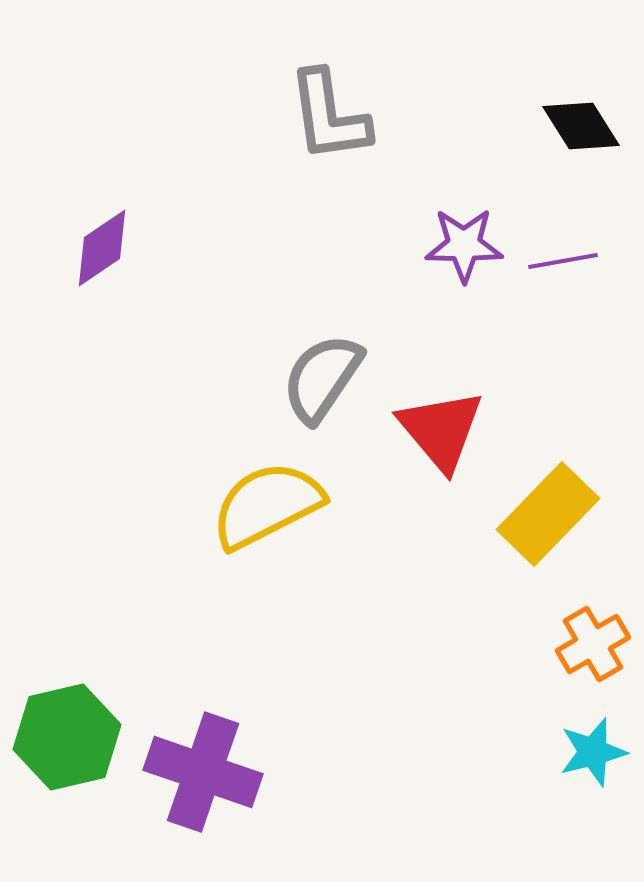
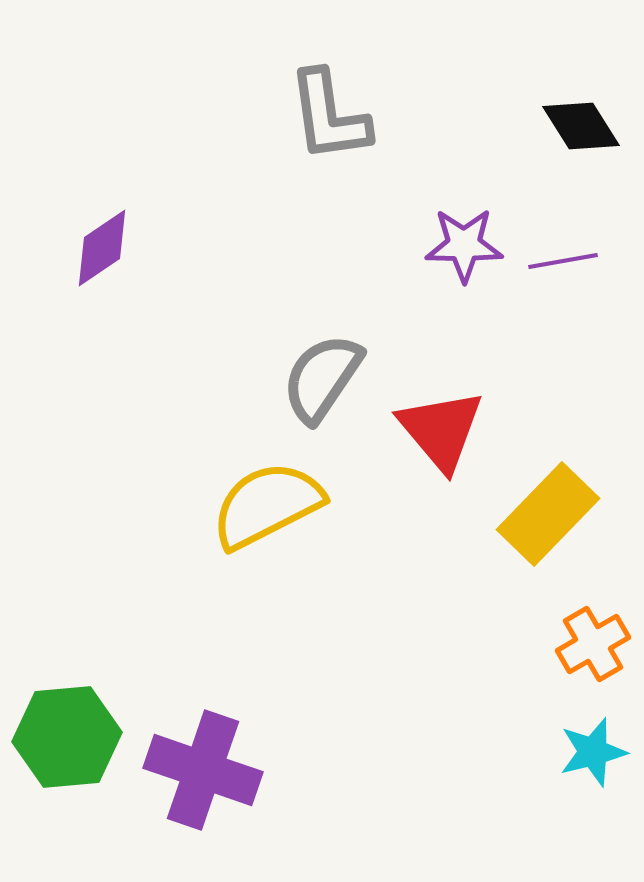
green hexagon: rotated 8 degrees clockwise
purple cross: moved 2 px up
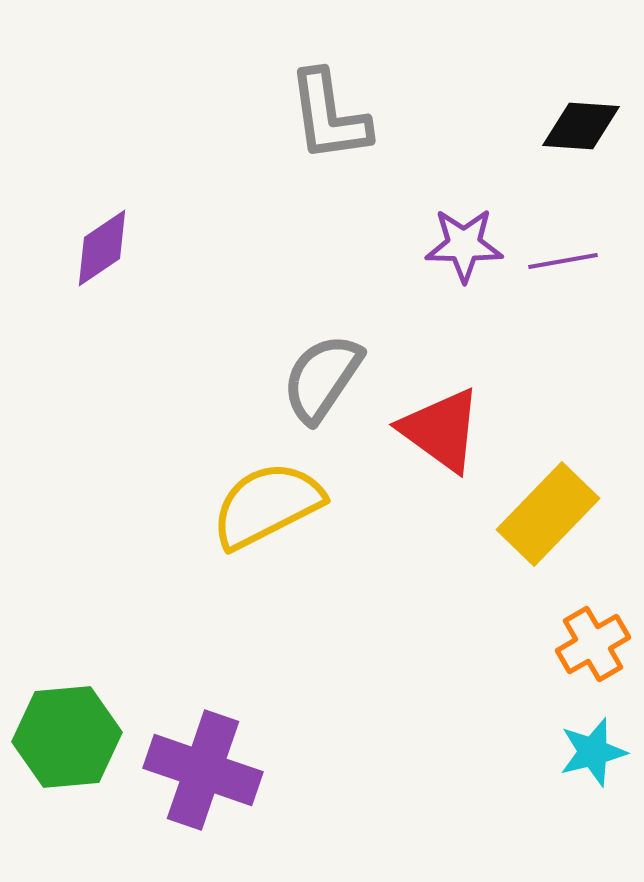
black diamond: rotated 54 degrees counterclockwise
red triangle: rotated 14 degrees counterclockwise
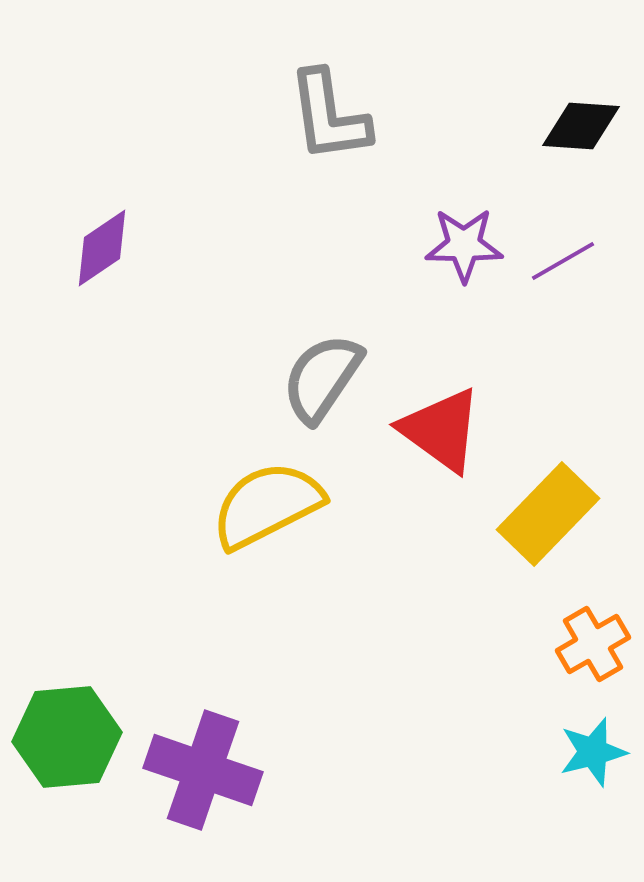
purple line: rotated 20 degrees counterclockwise
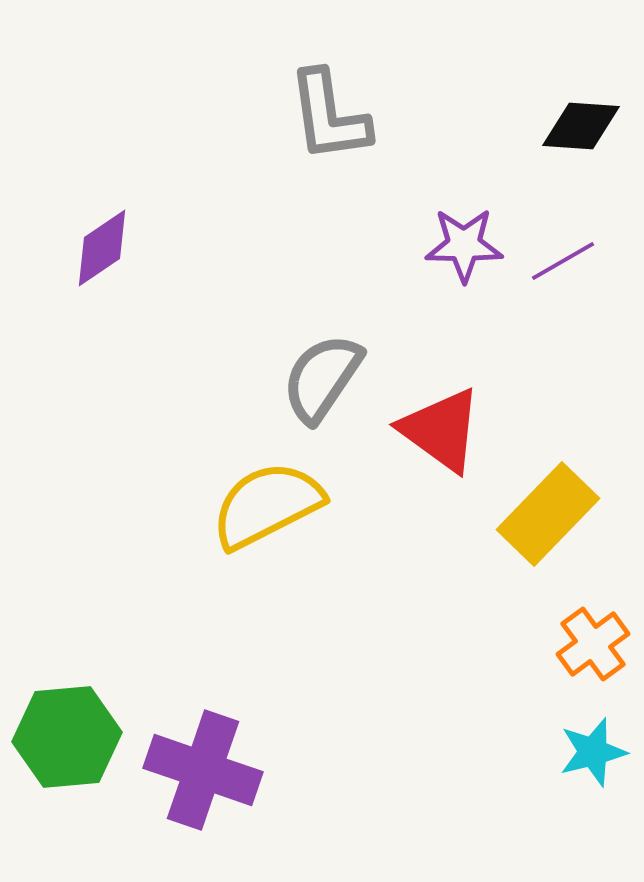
orange cross: rotated 6 degrees counterclockwise
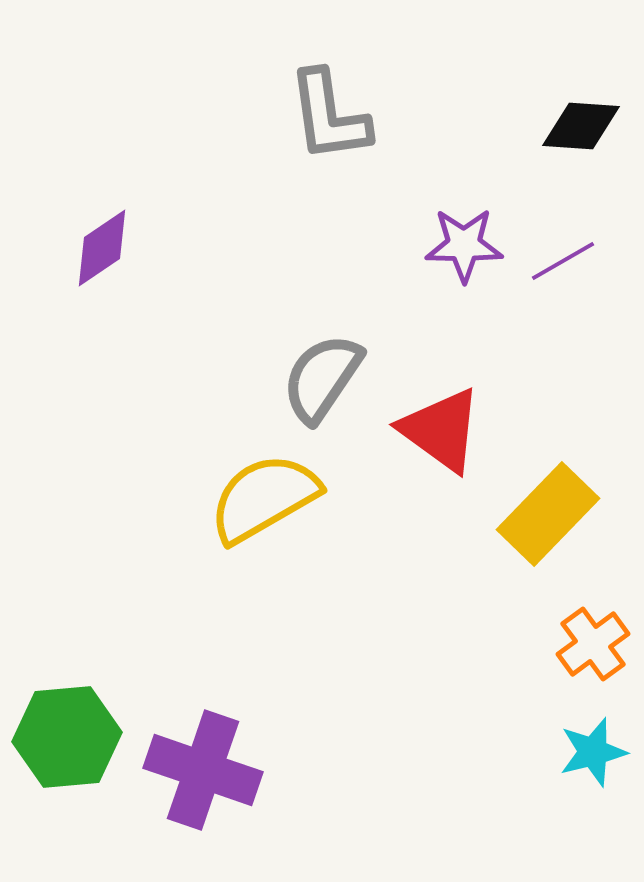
yellow semicircle: moved 3 px left, 7 px up; rotated 3 degrees counterclockwise
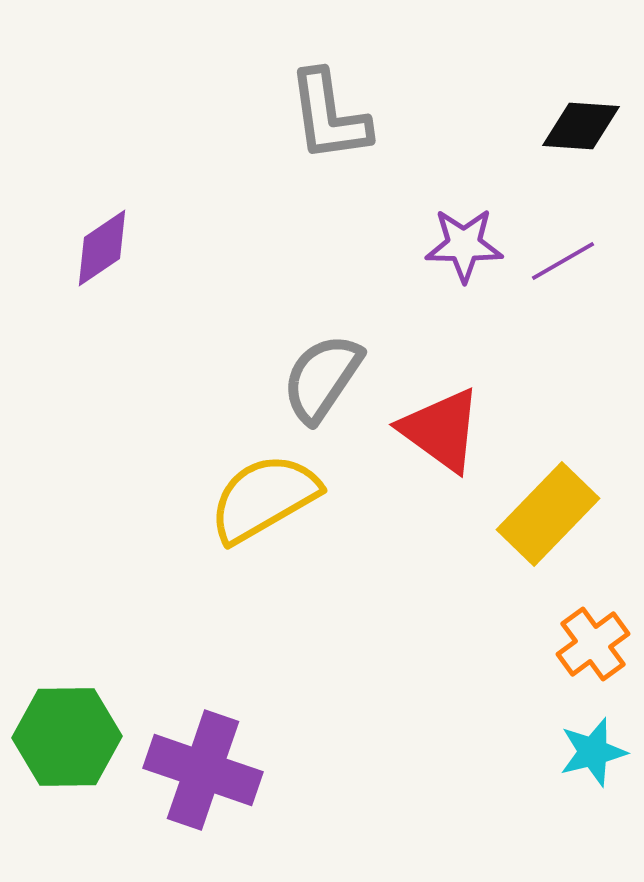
green hexagon: rotated 4 degrees clockwise
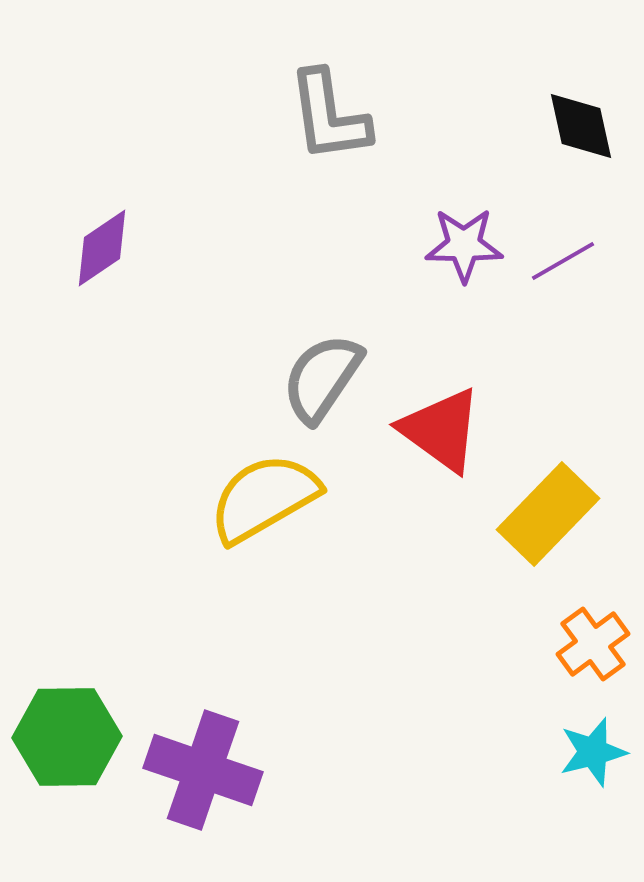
black diamond: rotated 74 degrees clockwise
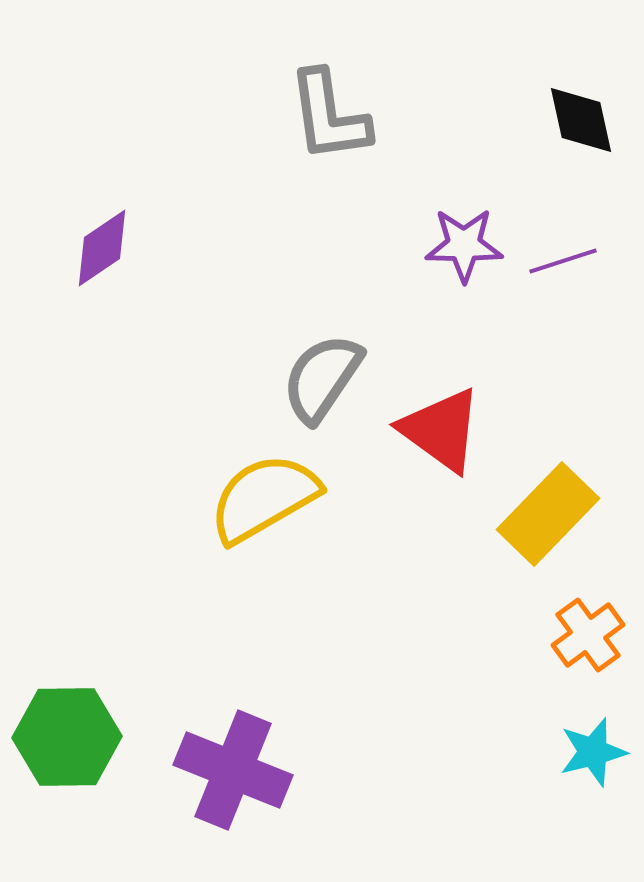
black diamond: moved 6 px up
purple line: rotated 12 degrees clockwise
orange cross: moved 5 px left, 9 px up
purple cross: moved 30 px right; rotated 3 degrees clockwise
